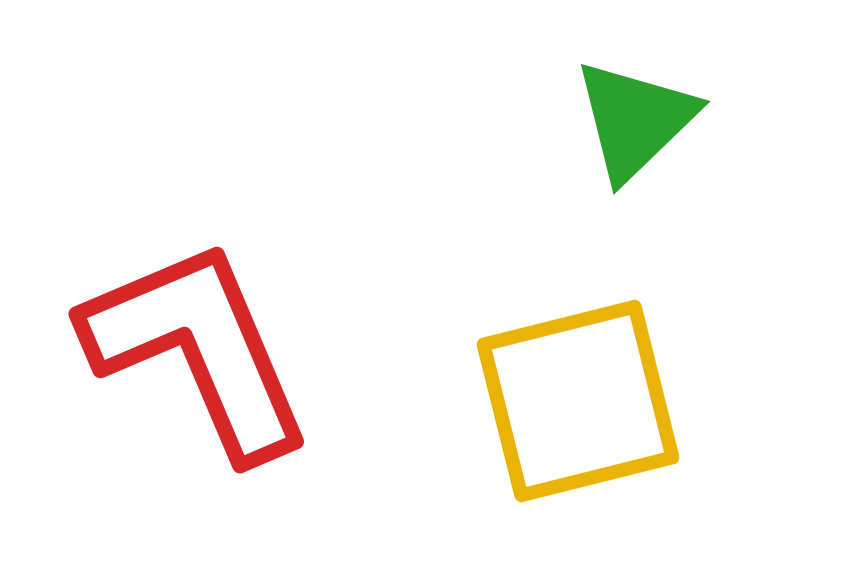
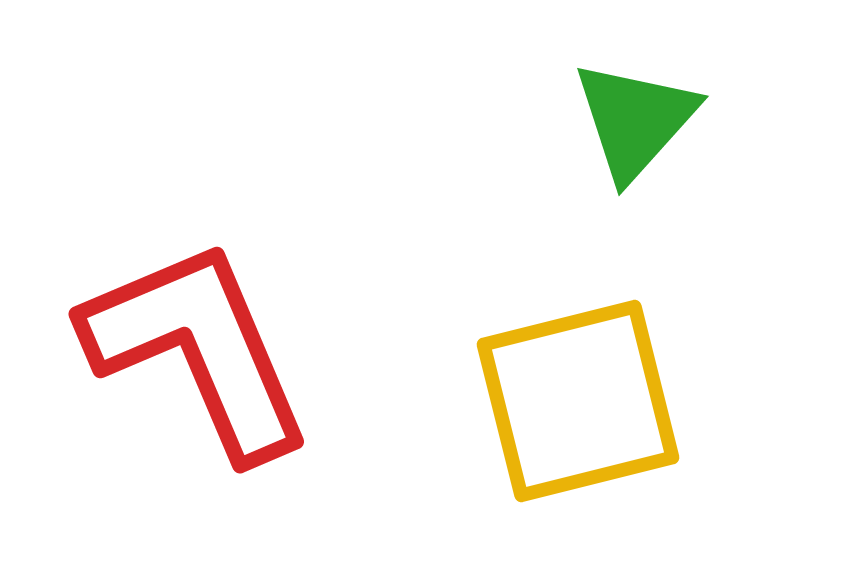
green triangle: rotated 4 degrees counterclockwise
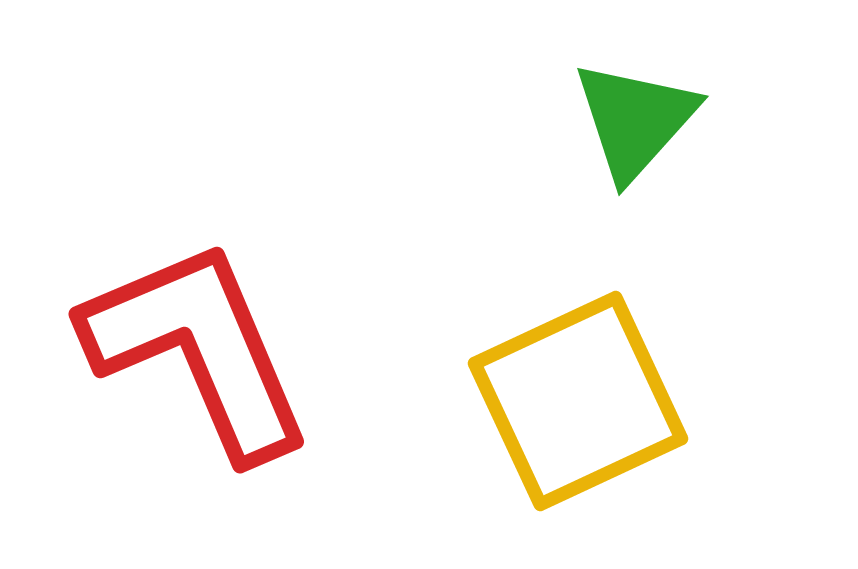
yellow square: rotated 11 degrees counterclockwise
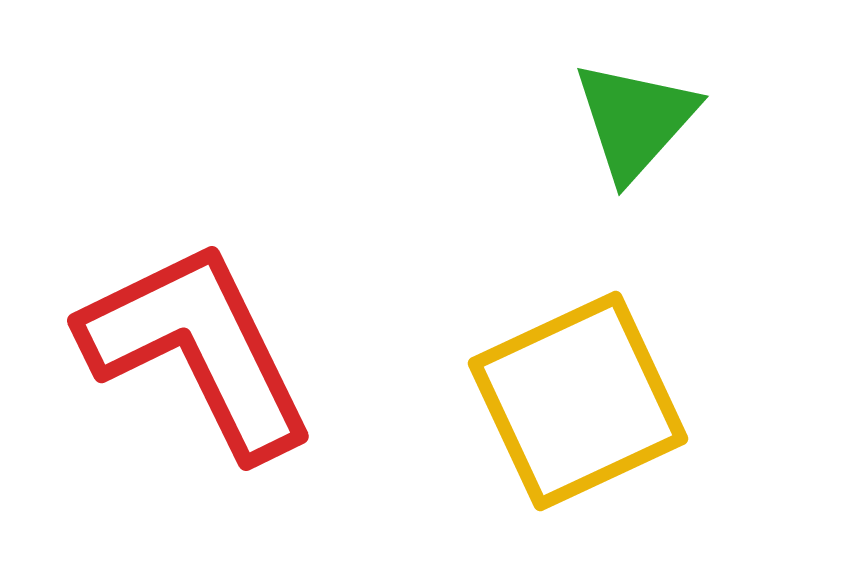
red L-shape: rotated 3 degrees counterclockwise
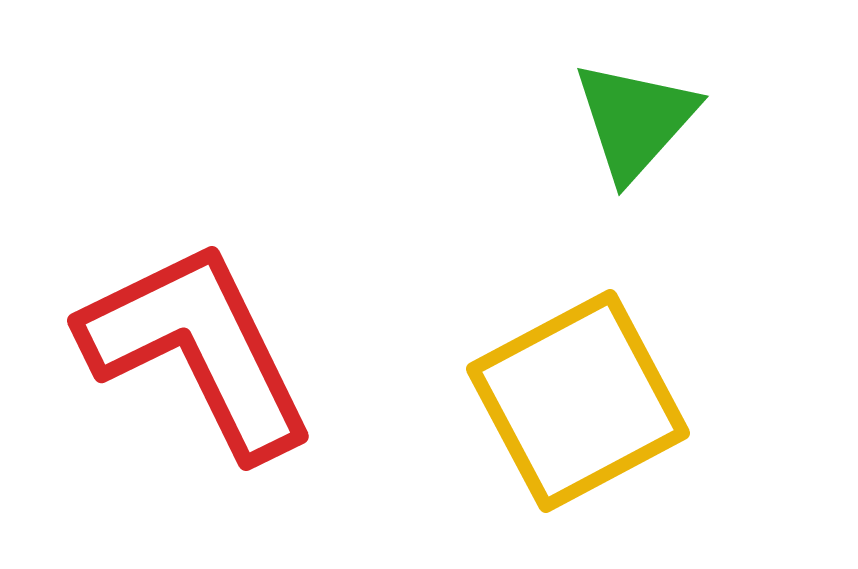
yellow square: rotated 3 degrees counterclockwise
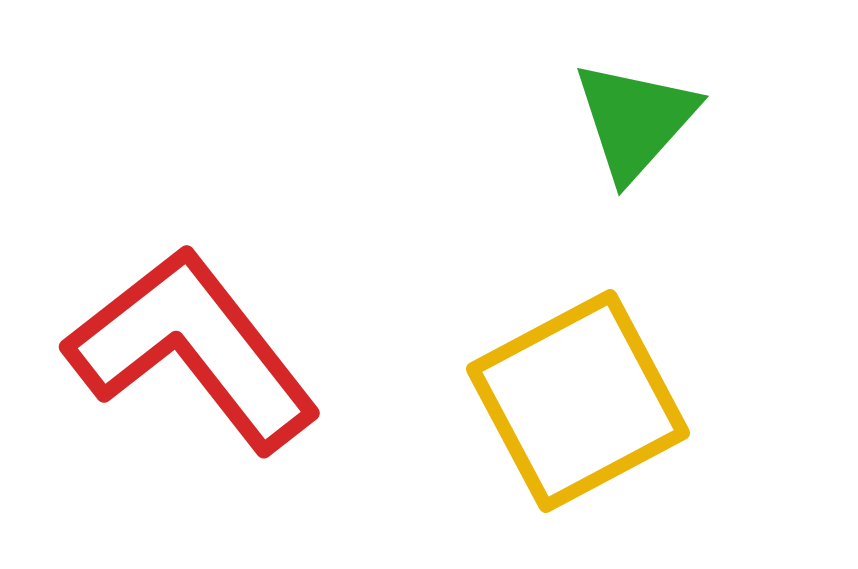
red L-shape: moved 5 px left; rotated 12 degrees counterclockwise
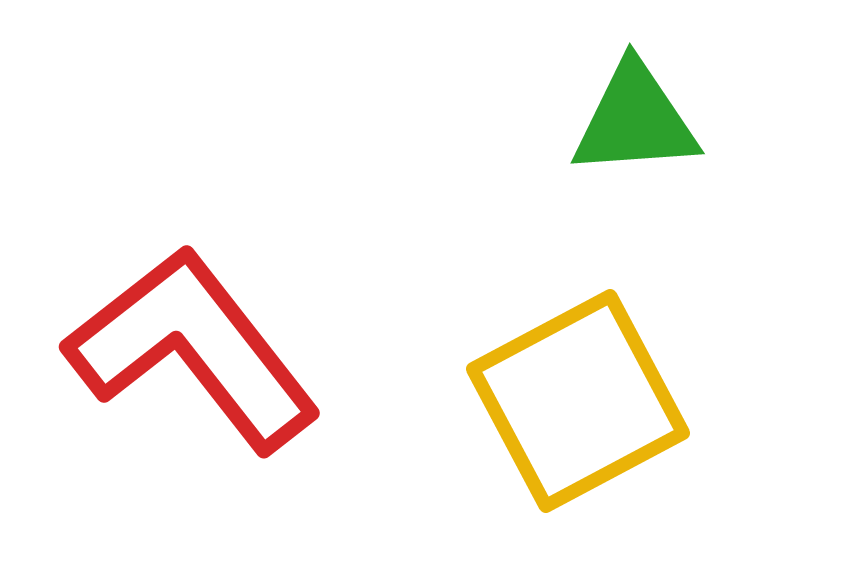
green triangle: rotated 44 degrees clockwise
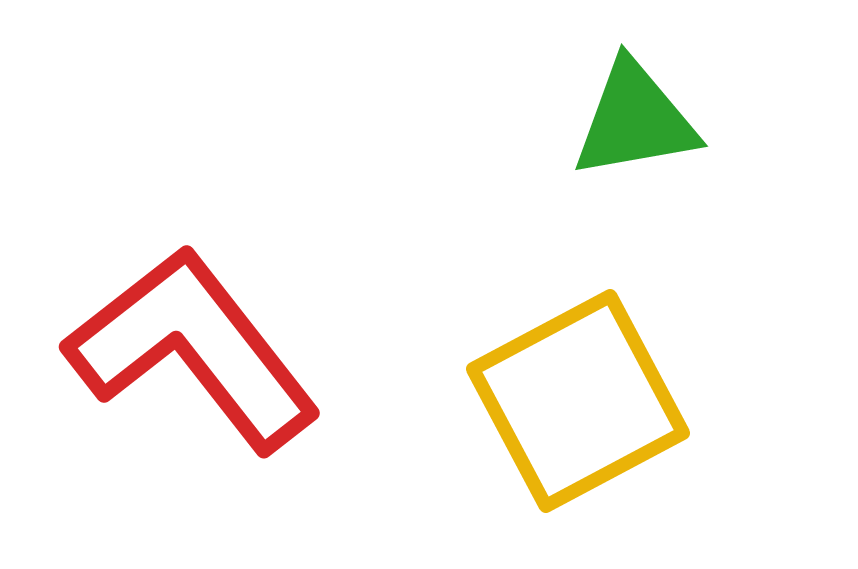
green triangle: rotated 6 degrees counterclockwise
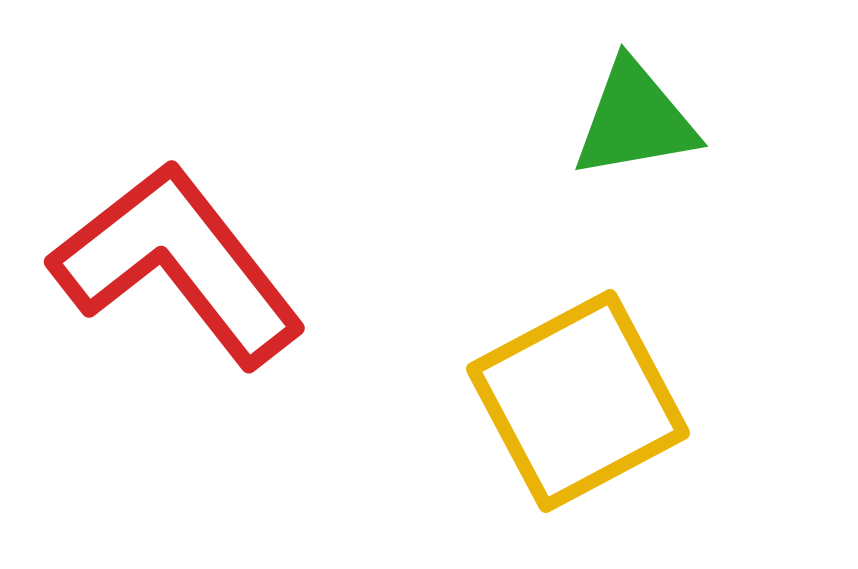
red L-shape: moved 15 px left, 85 px up
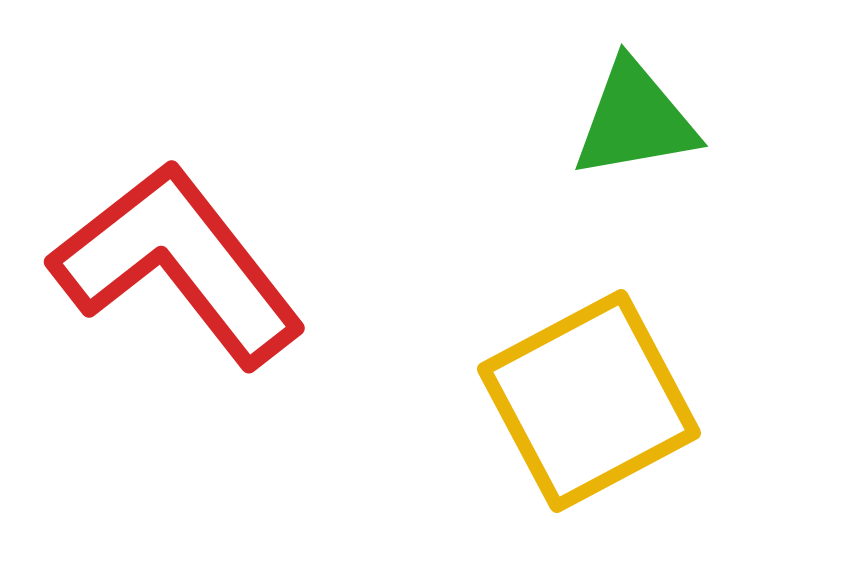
yellow square: moved 11 px right
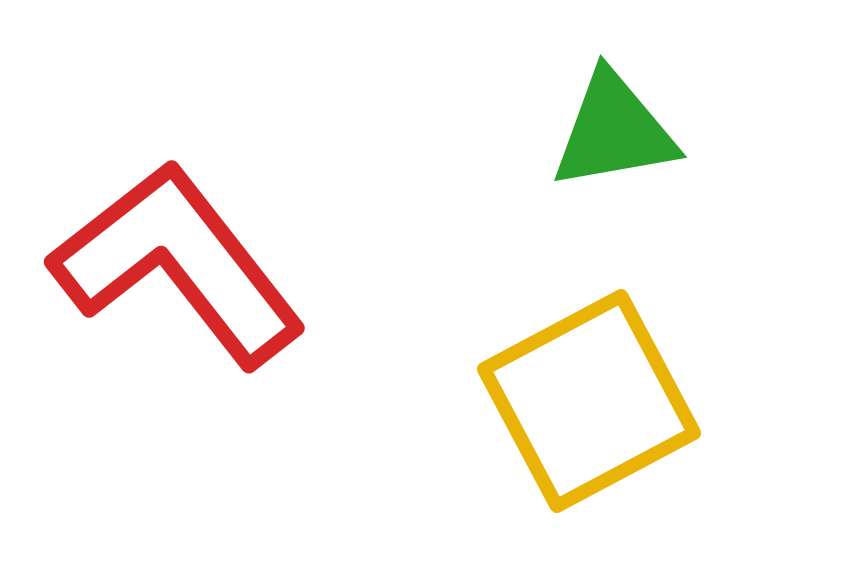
green triangle: moved 21 px left, 11 px down
